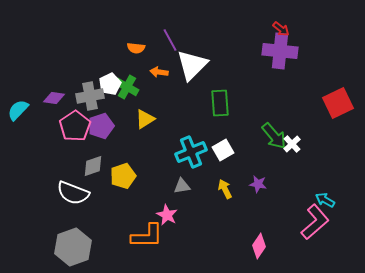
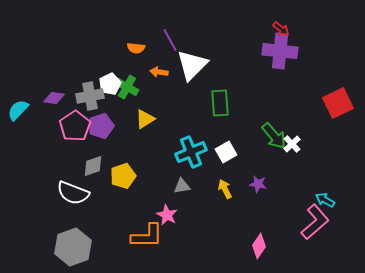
white square: moved 3 px right, 2 px down
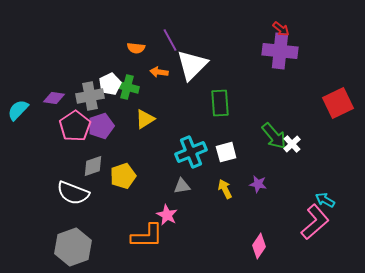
green cross: rotated 15 degrees counterclockwise
white square: rotated 15 degrees clockwise
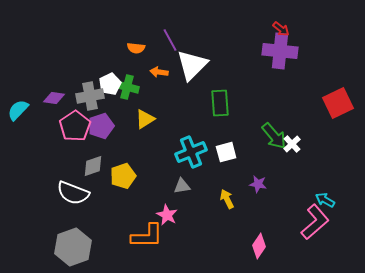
yellow arrow: moved 2 px right, 10 px down
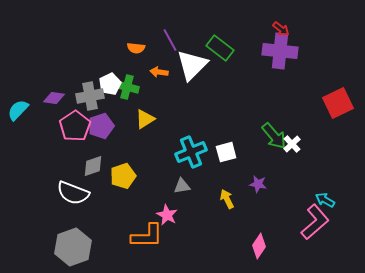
green rectangle: moved 55 px up; rotated 48 degrees counterclockwise
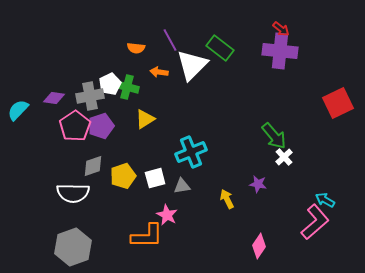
white cross: moved 8 px left, 13 px down
white square: moved 71 px left, 26 px down
white semicircle: rotated 20 degrees counterclockwise
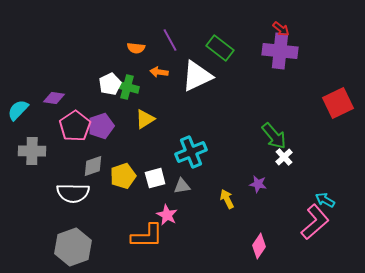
white triangle: moved 5 px right, 11 px down; rotated 20 degrees clockwise
gray cross: moved 58 px left, 55 px down; rotated 12 degrees clockwise
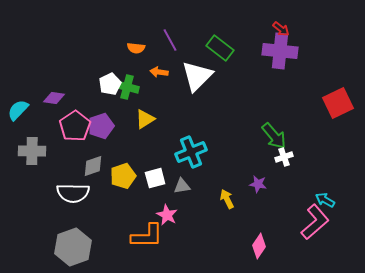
white triangle: rotated 20 degrees counterclockwise
white cross: rotated 24 degrees clockwise
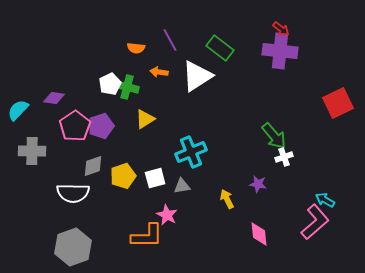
white triangle: rotated 12 degrees clockwise
pink diamond: moved 12 px up; rotated 40 degrees counterclockwise
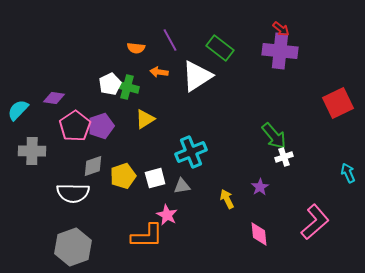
purple star: moved 2 px right, 3 px down; rotated 30 degrees clockwise
cyan arrow: moved 23 px right, 27 px up; rotated 36 degrees clockwise
